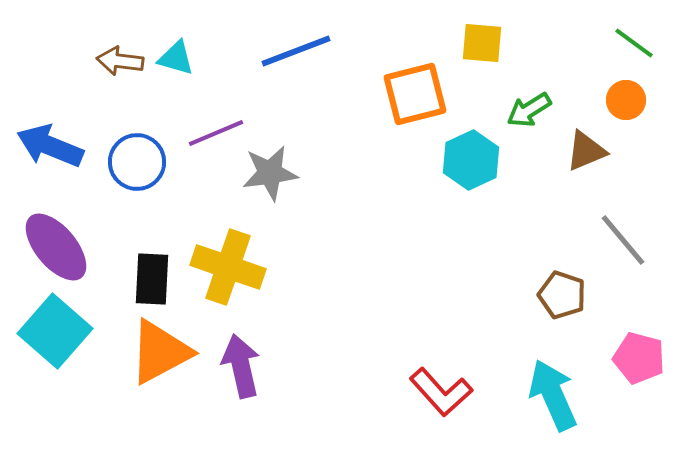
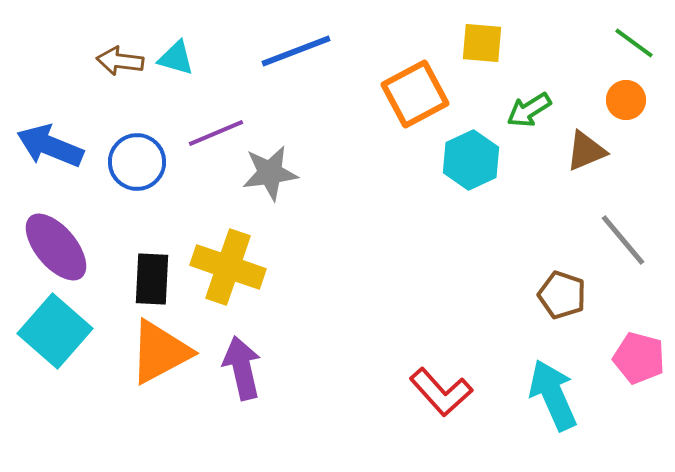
orange square: rotated 14 degrees counterclockwise
purple arrow: moved 1 px right, 2 px down
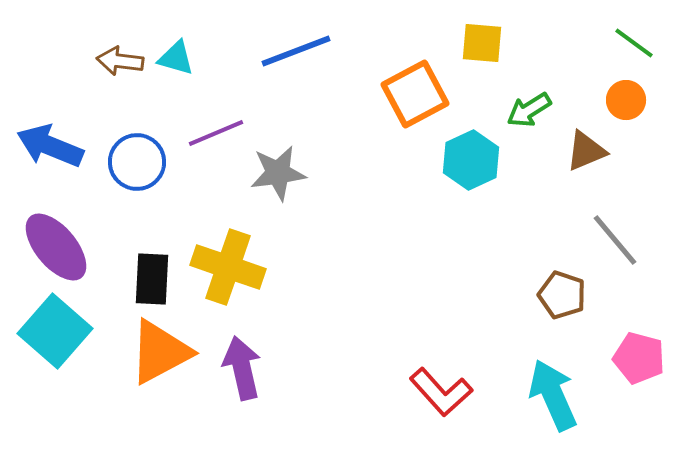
gray star: moved 8 px right
gray line: moved 8 px left
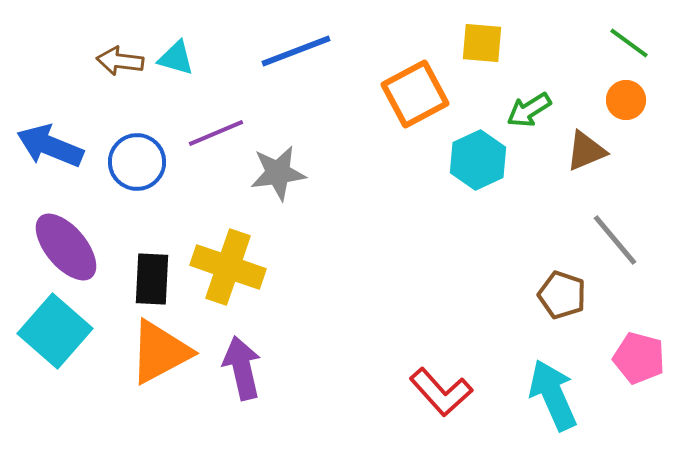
green line: moved 5 px left
cyan hexagon: moved 7 px right
purple ellipse: moved 10 px right
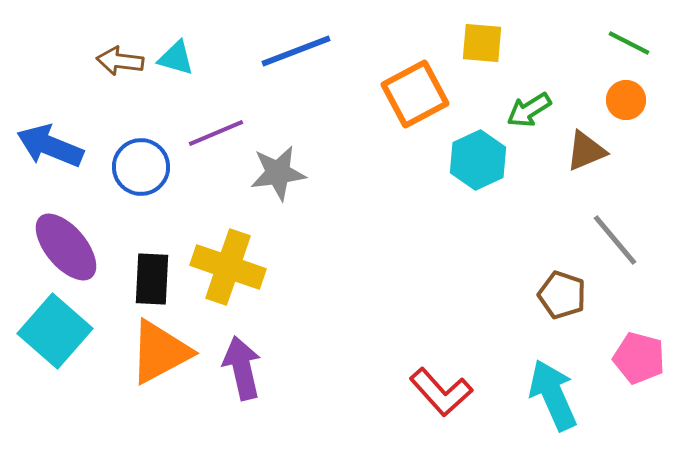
green line: rotated 9 degrees counterclockwise
blue circle: moved 4 px right, 5 px down
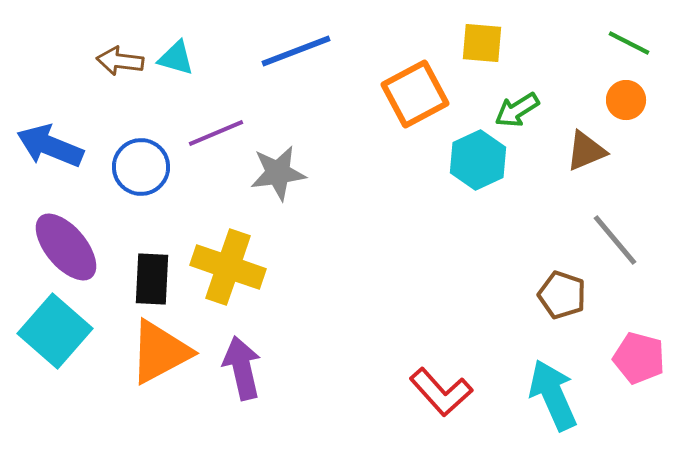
green arrow: moved 12 px left
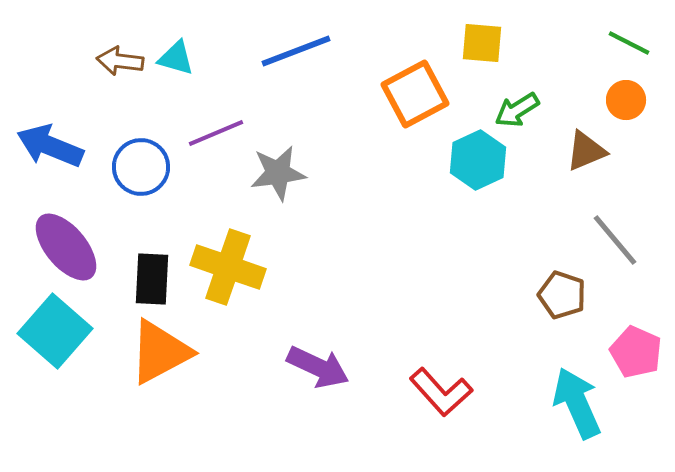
pink pentagon: moved 3 px left, 6 px up; rotated 9 degrees clockwise
purple arrow: moved 76 px right, 1 px up; rotated 128 degrees clockwise
cyan arrow: moved 24 px right, 8 px down
